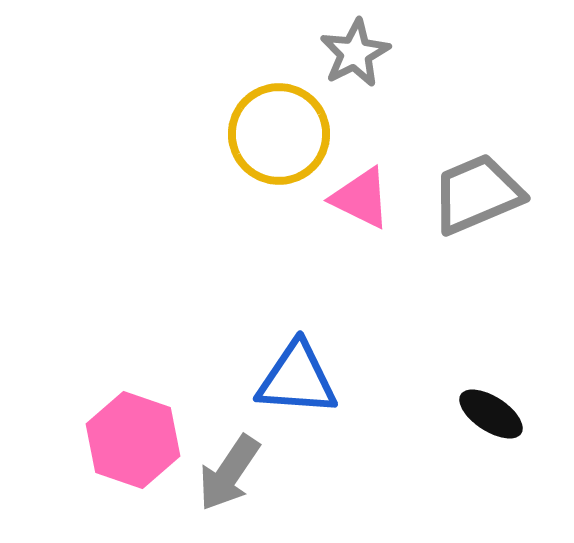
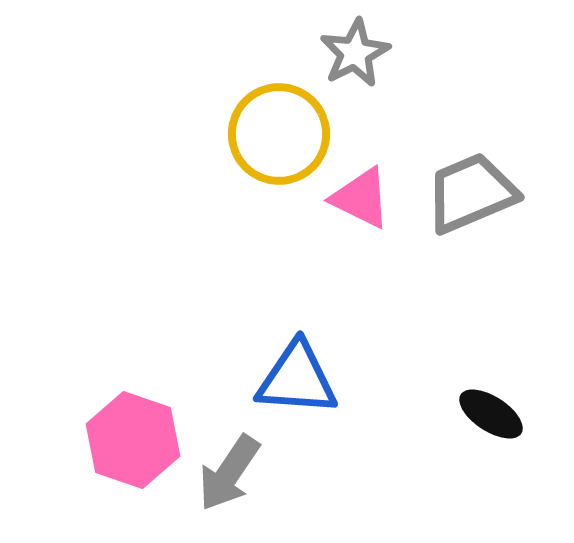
gray trapezoid: moved 6 px left, 1 px up
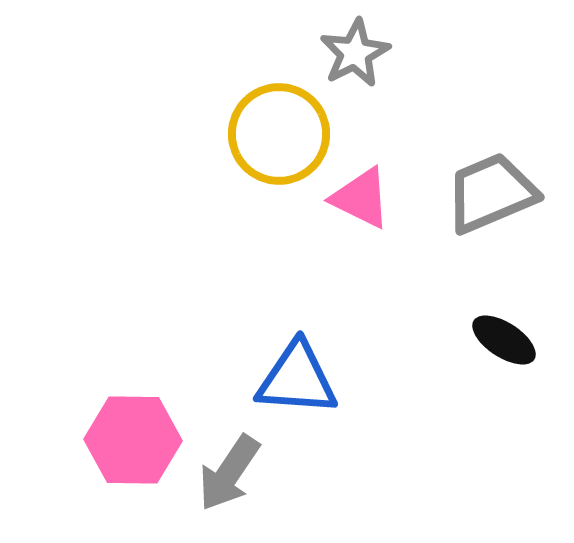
gray trapezoid: moved 20 px right
black ellipse: moved 13 px right, 74 px up
pink hexagon: rotated 18 degrees counterclockwise
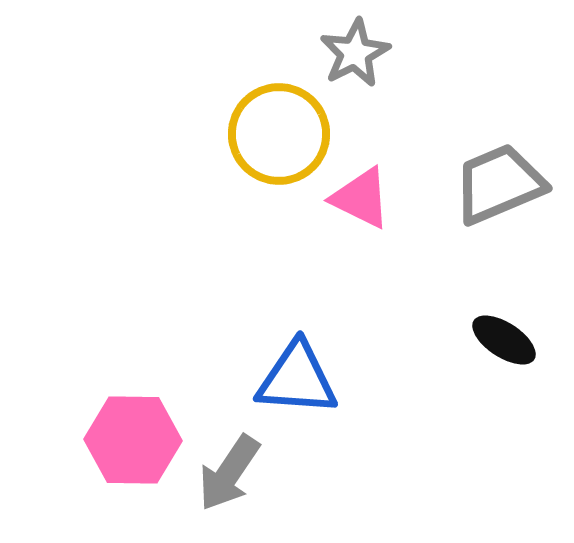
gray trapezoid: moved 8 px right, 9 px up
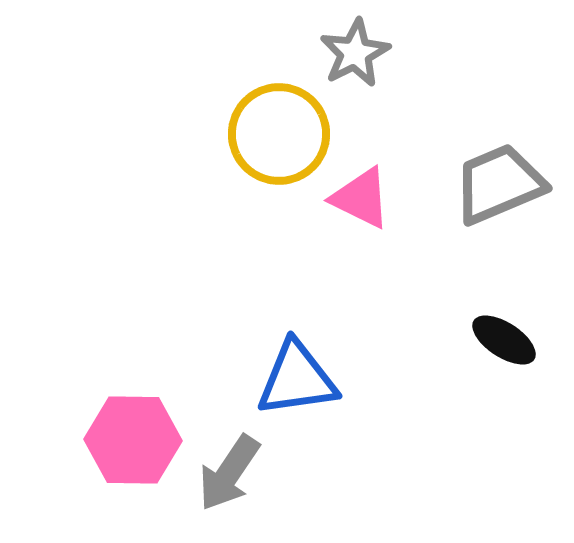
blue triangle: rotated 12 degrees counterclockwise
